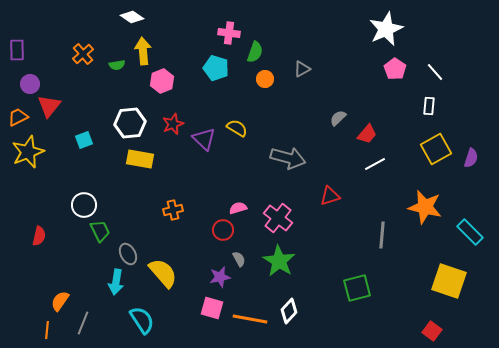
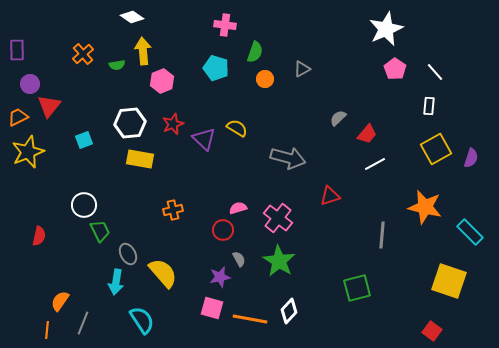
pink cross at (229, 33): moved 4 px left, 8 px up
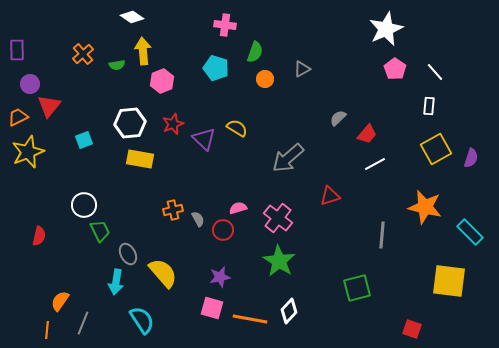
gray arrow at (288, 158): rotated 124 degrees clockwise
gray semicircle at (239, 259): moved 41 px left, 40 px up
yellow square at (449, 281): rotated 12 degrees counterclockwise
red square at (432, 331): moved 20 px left, 2 px up; rotated 18 degrees counterclockwise
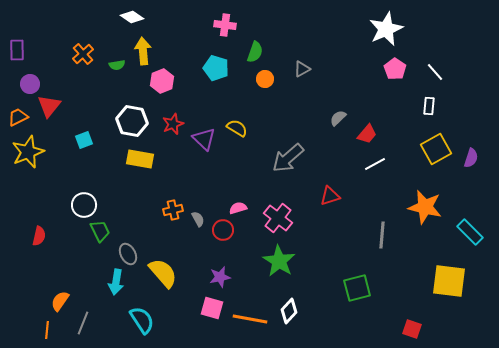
white hexagon at (130, 123): moved 2 px right, 2 px up; rotated 16 degrees clockwise
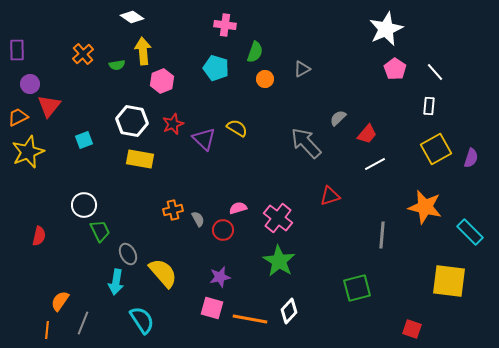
gray arrow at (288, 158): moved 18 px right, 15 px up; rotated 88 degrees clockwise
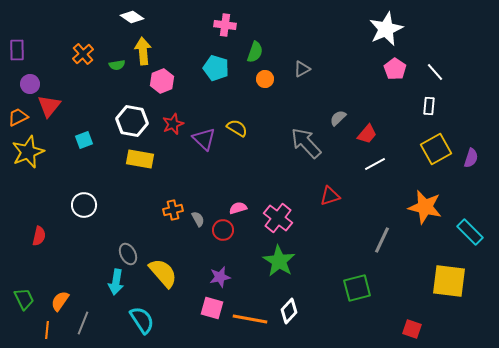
green trapezoid at (100, 231): moved 76 px left, 68 px down
gray line at (382, 235): moved 5 px down; rotated 20 degrees clockwise
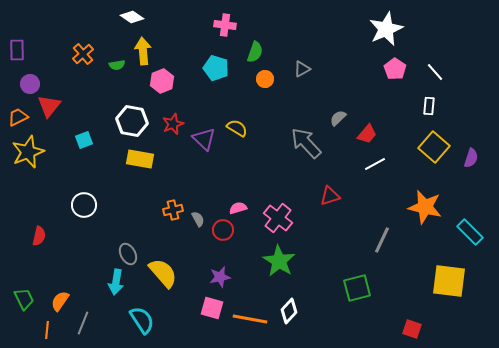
yellow square at (436, 149): moved 2 px left, 2 px up; rotated 20 degrees counterclockwise
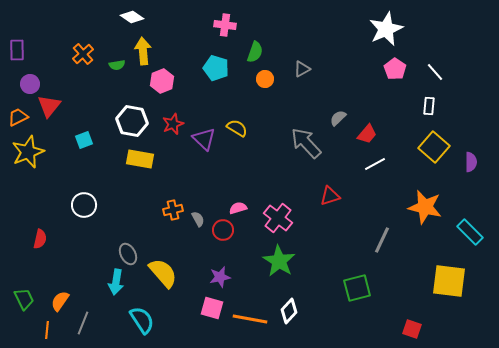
purple semicircle at (471, 158): moved 4 px down; rotated 18 degrees counterclockwise
red semicircle at (39, 236): moved 1 px right, 3 px down
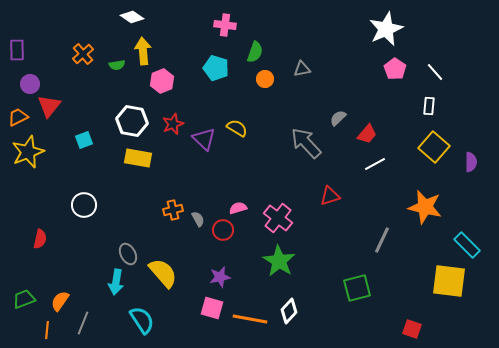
gray triangle at (302, 69): rotated 18 degrees clockwise
yellow rectangle at (140, 159): moved 2 px left, 1 px up
cyan rectangle at (470, 232): moved 3 px left, 13 px down
green trapezoid at (24, 299): rotated 85 degrees counterclockwise
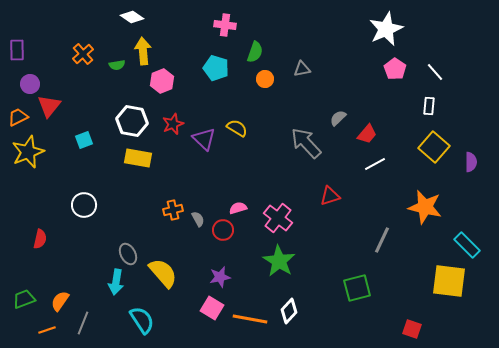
pink square at (212, 308): rotated 15 degrees clockwise
orange line at (47, 330): rotated 66 degrees clockwise
